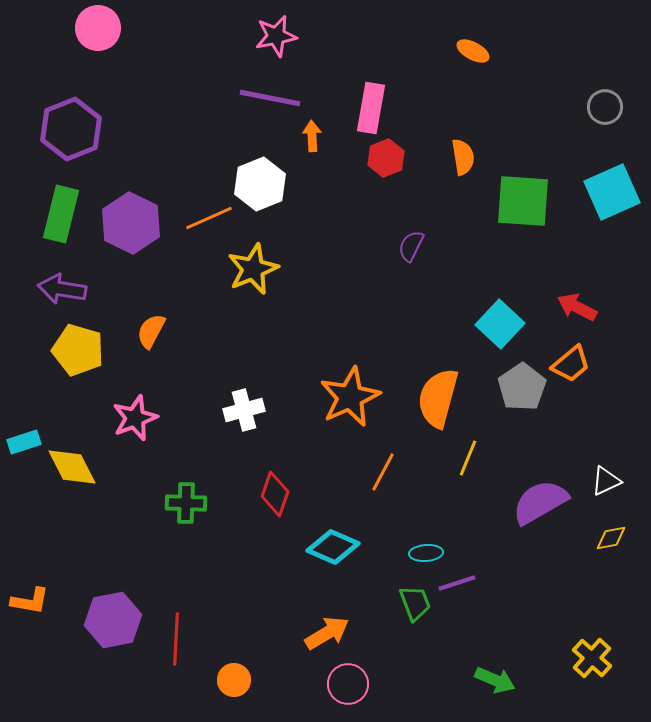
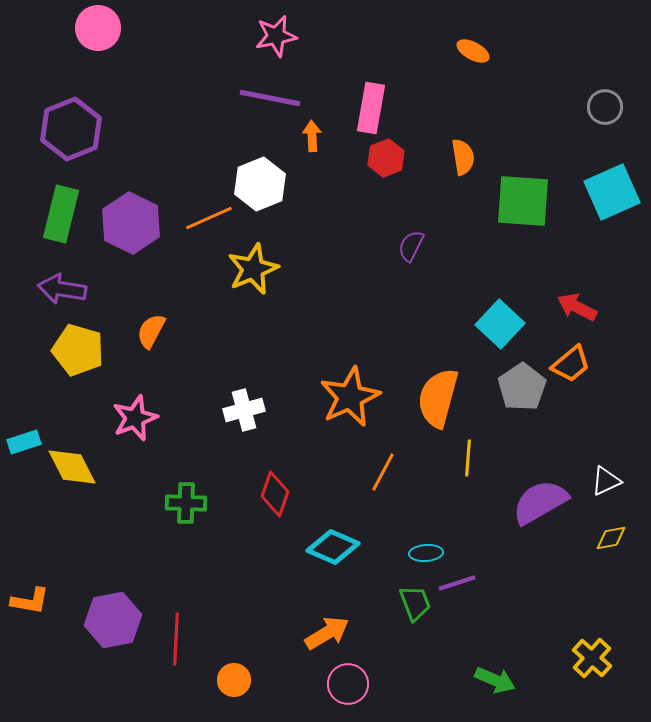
yellow line at (468, 458): rotated 18 degrees counterclockwise
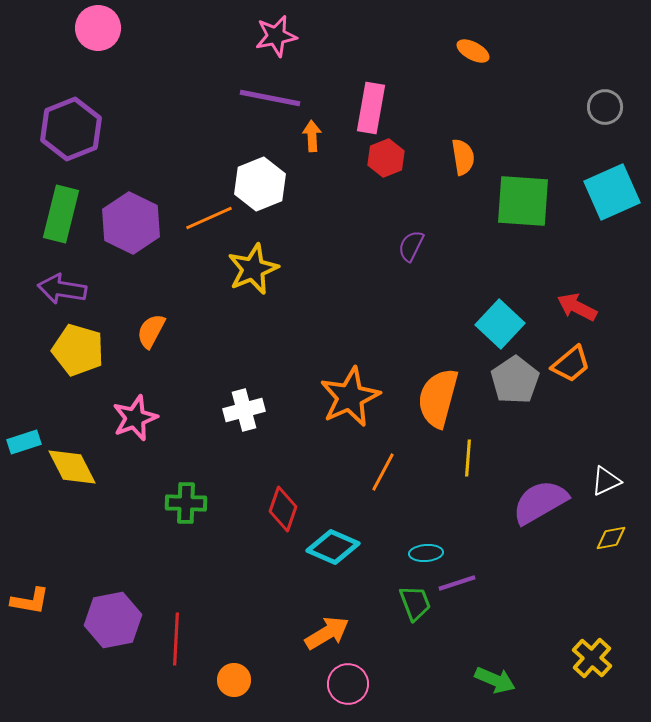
gray pentagon at (522, 387): moved 7 px left, 7 px up
red diamond at (275, 494): moved 8 px right, 15 px down
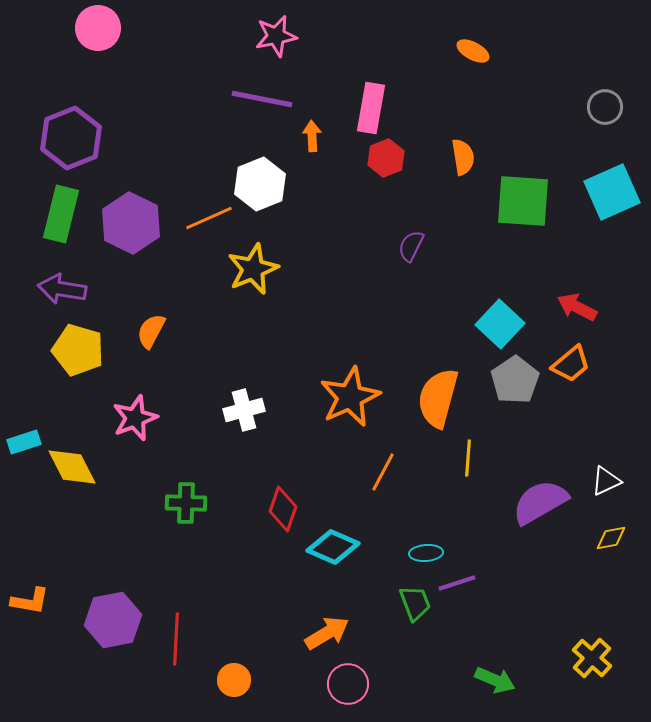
purple line at (270, 98): moved 8 px left, 1 px down
purple hexagon at (71, 129): moved 9 px down
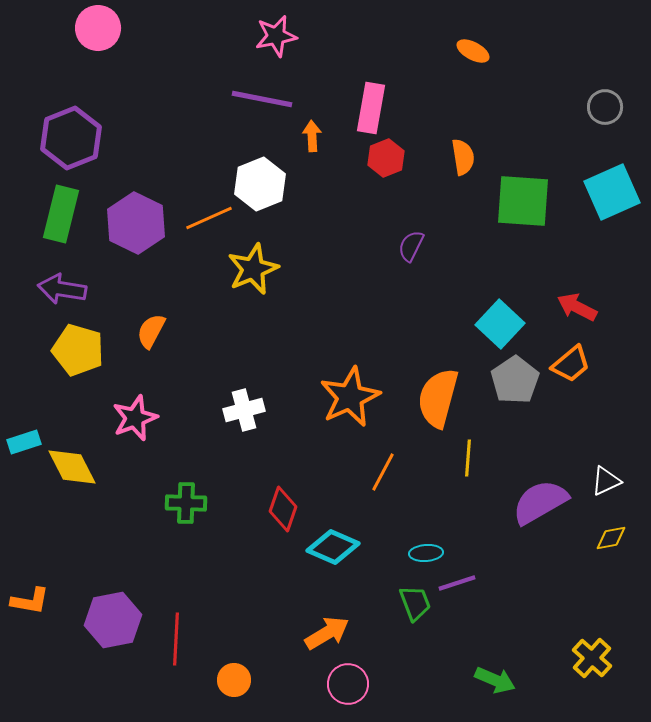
purple hexagon at (131, 223): moved 5 px right
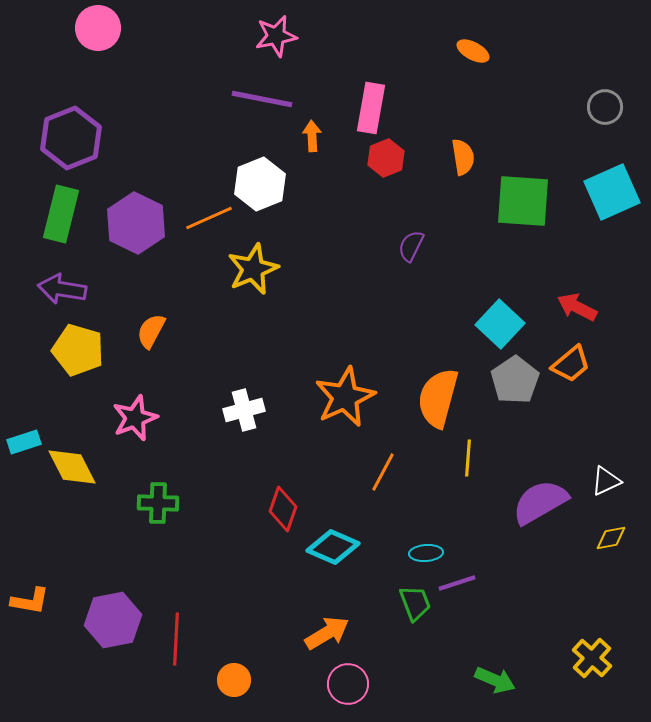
orange star at (350, 397): moved 5 px left
green cross at (186, 503): moved 28 px left
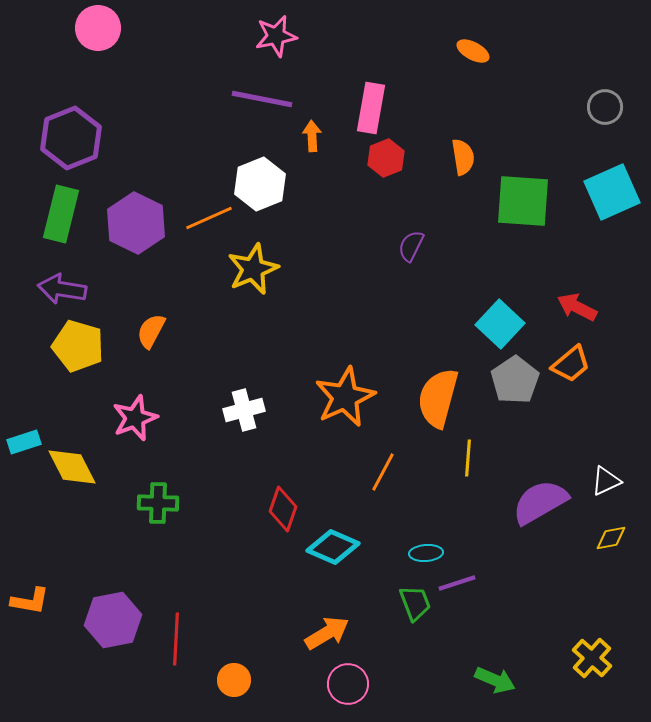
yellow pentagon at (78, 350): moved 4 px up
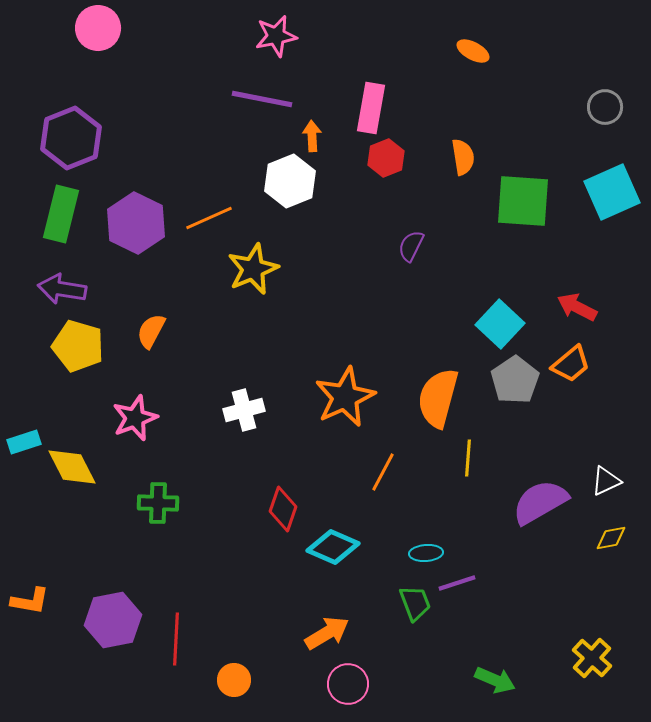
white hexagon at (260, 184): moved 30 px right, 3 px up
